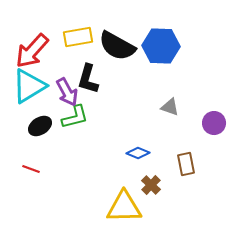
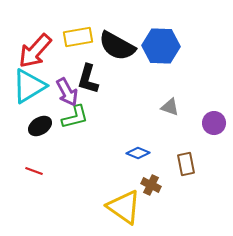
red arrow: moved 3 px right
red line: moved 3 px right, 2 px down
brown cross: rotated 18 degrees counterclockwise
yellow triangle: rotated 36 degrees clockwise
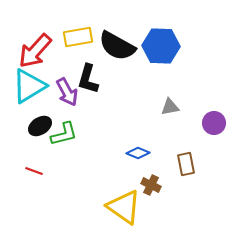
gray triangle: rotated 30 degrees counterclockwise
green L-shape: moved 11 px left, 17 px down
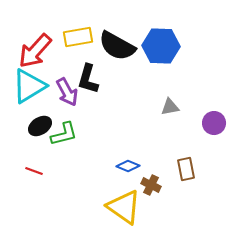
blue diamond: moved 10 px left, 13 px down
brown rectangle: moved 5 px down
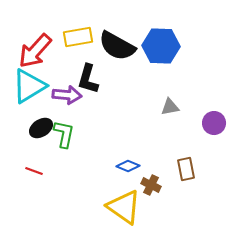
purple arrow: moved 3 px down; rotated 56 degrees counterclockwise
black ellipse: moved 1 px right, 2 px down
green L-shape: rotated 64 degrees counterclockwise
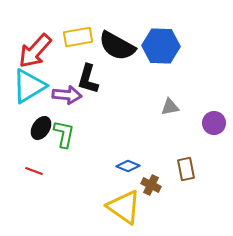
black ellipse: rotated 25 degrees counterclockwise
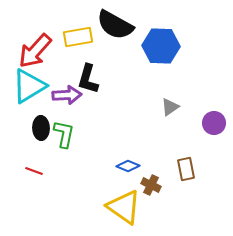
black semicircle: moved 2 px left, 21 px up
purple arrow: rotated 8 degrees counterclockwise
gray triangle: rotated 24 degrees counterclockwise
black ellipse: rotated 35 degrees counterclockwise
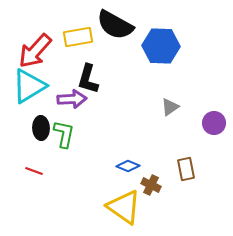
purple arrow: moved 5 px right, 4 px down
